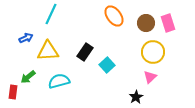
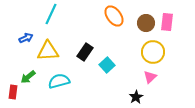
pink rectangle: moved 1 px left, 1 px up; rotated 24 degrees clockwise
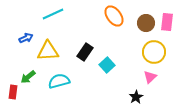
cyan line: moved 2 px right; rotated 40 degrees clockwise
yellow circle: moved 1 px right
